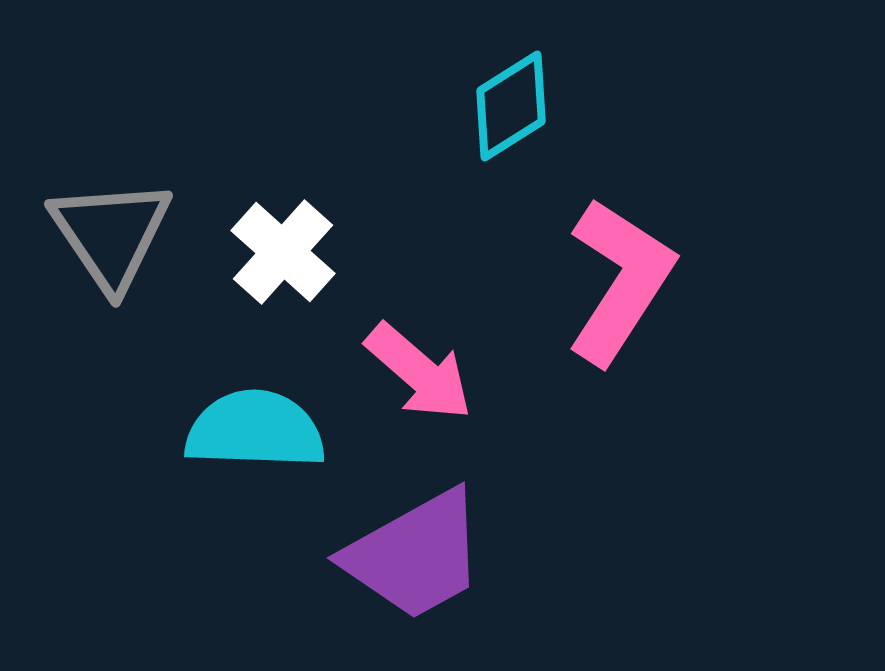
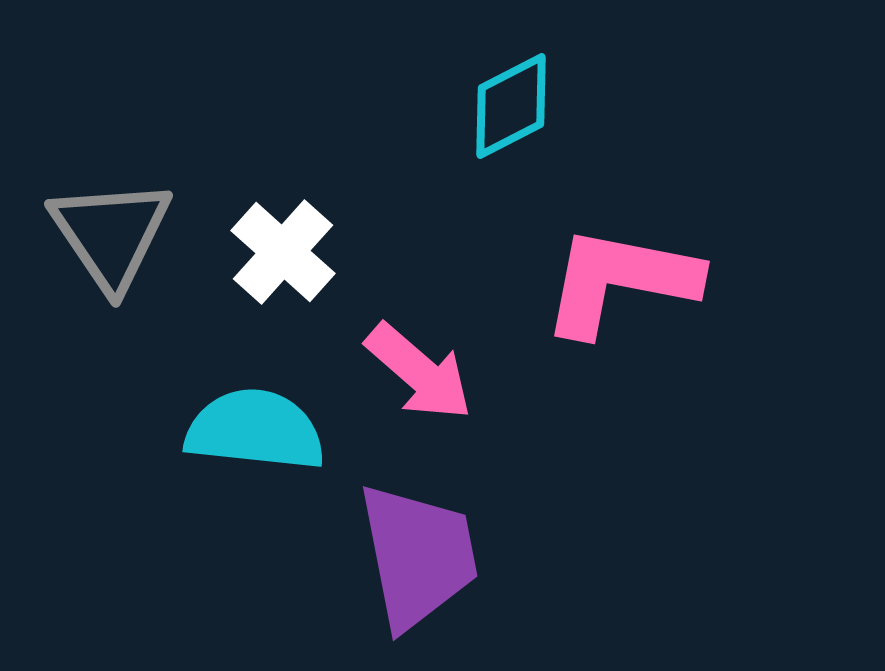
cyan diamond: rotated 5 degrees clockwise
pink L-shape: rotated 112 degrees counterclockwise
cyan semicircle: rotated 4 degrees clockwise
purple trapezoid: moved 3 px right, 1 px down; rotated 72 degrees counterclockwise
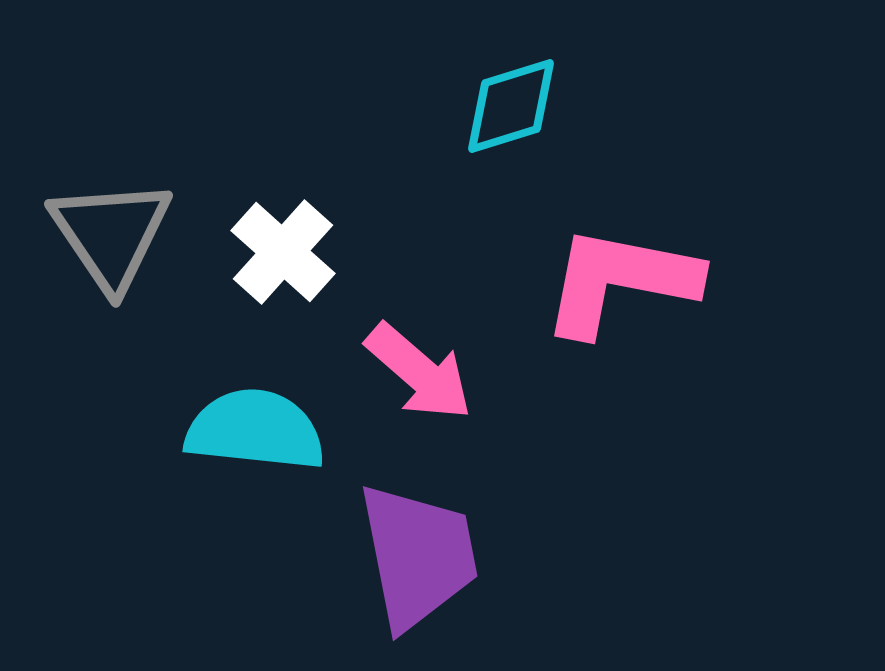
cyan diamond: rotated 10 degrees clockwise
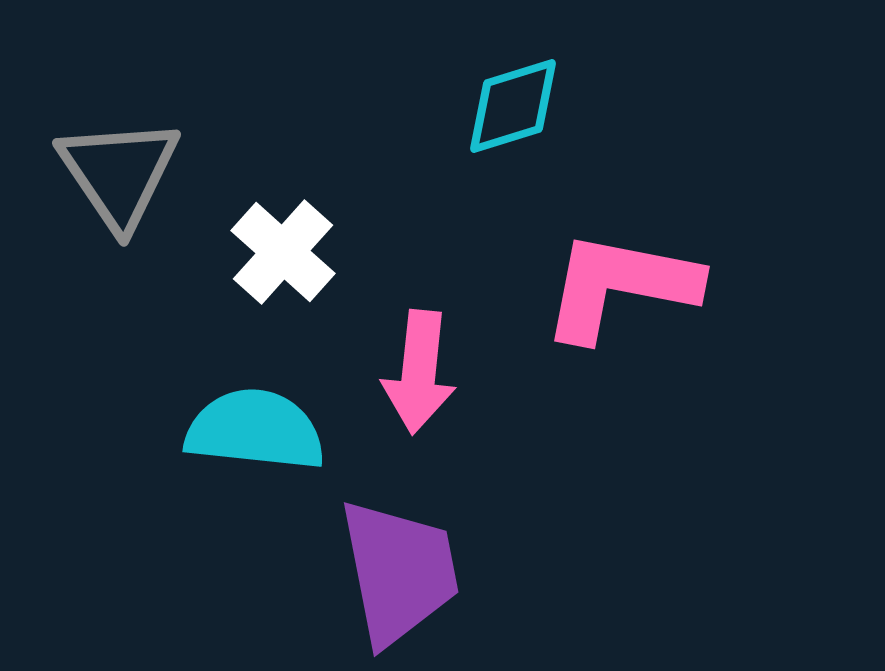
cyan diamond: moved 2 px right
gray triangle: moved 8 px right, 61 px up
pink L-shape: moved 5 px down
pink arrow: rotated 55 degrees clockwise
purple trapezoid: moved 19 px left, 16 px down
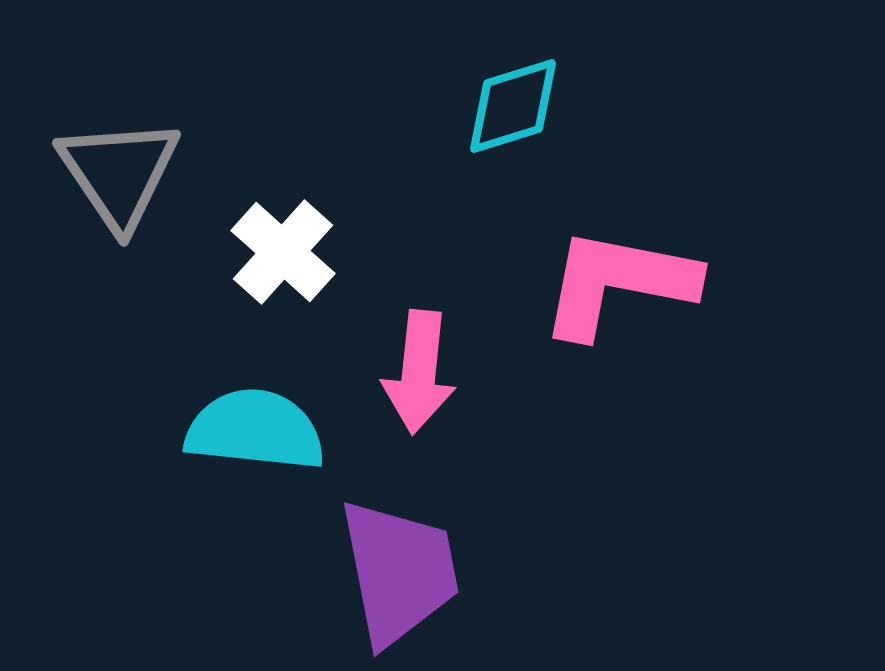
pink L-shape: moved 2 px left, 3 px up
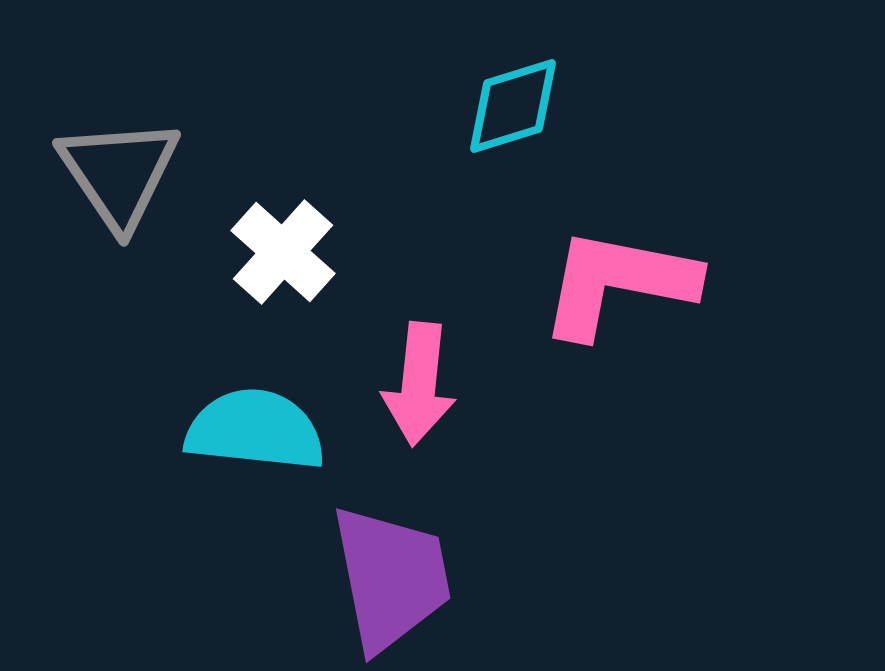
pink arrow: moved 12 px down
purple trapezoid: moved 8 px left, 6 px down
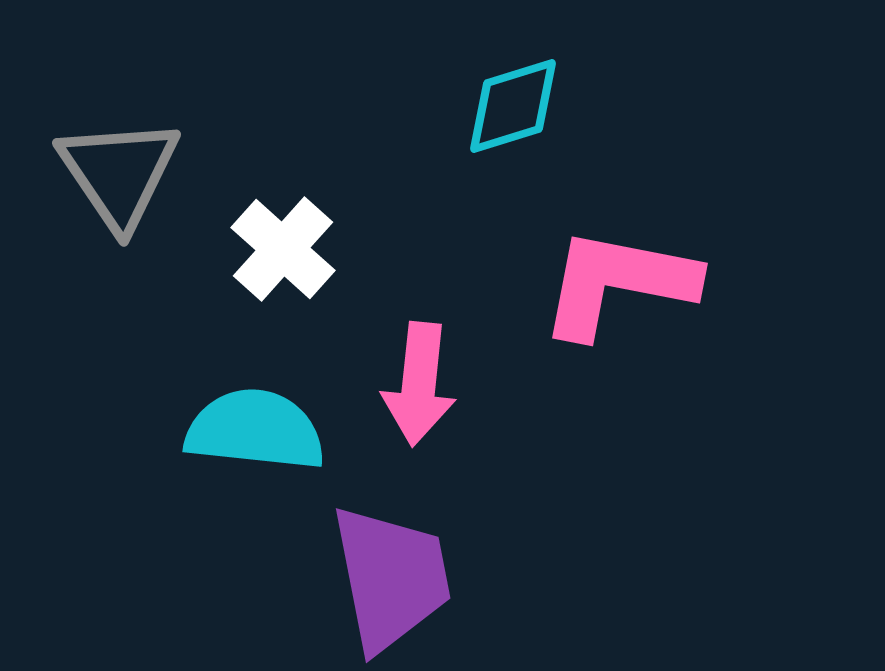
white cross: moved 3 px up
